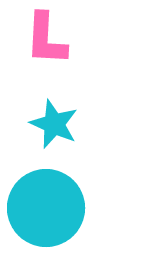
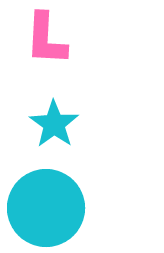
cyan star: rotated 12 degrees clockwise
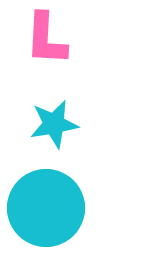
cyan star: rotated 27 degrees clockwise
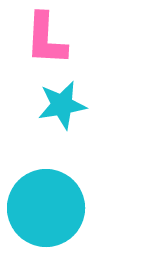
cyan star: moved 8 px right, 19 px up
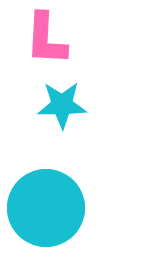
cyan star: rotated 9 degrees clockwise
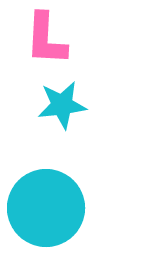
cyan star: rotated 6 degrees counterclockwise
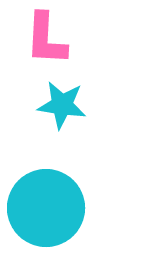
cyan star: rotated 15 degrees clockwise
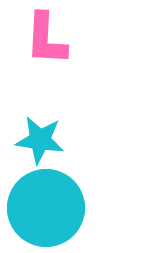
cyan star: moved 22 px left, 35 px down
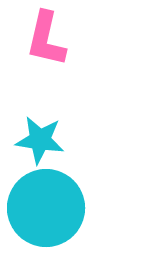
pink L-shape: rotated 10 degrees clockwise
